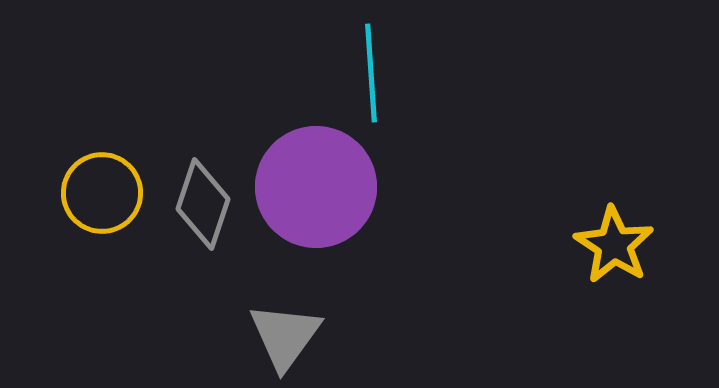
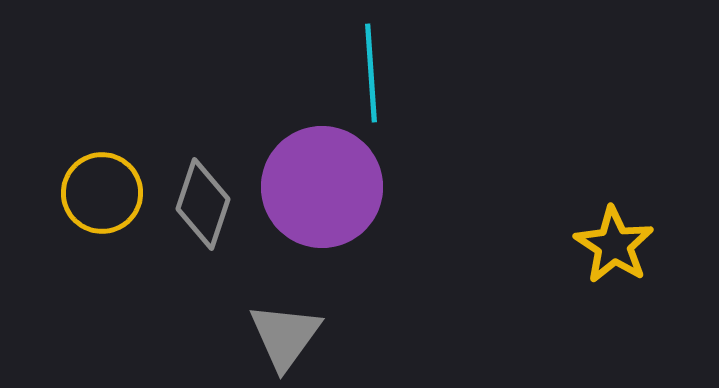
purple circle: moved 6 px right
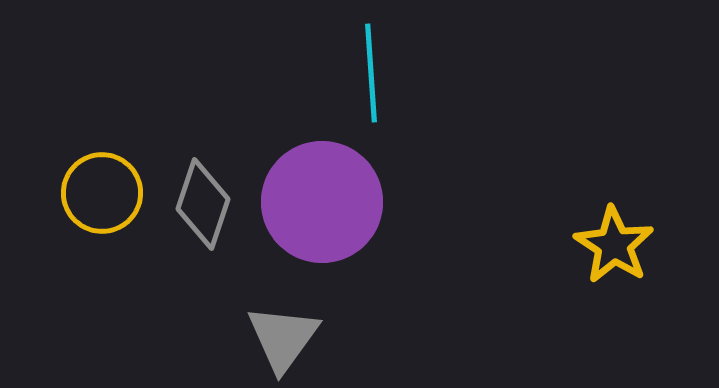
purple circle: moved 15 px down
gray triangle: moved 2 px left, 2 px down
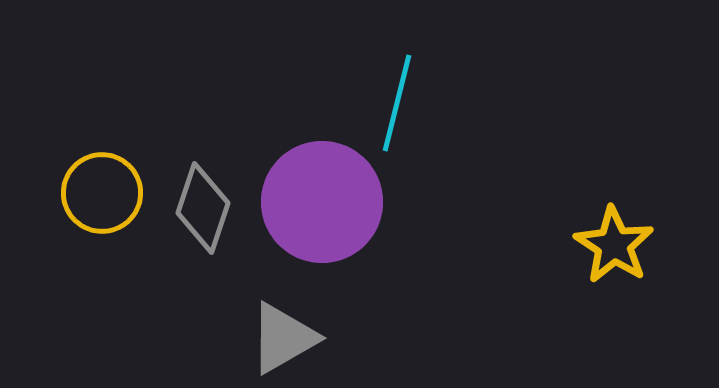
cyan line: moved 26 px right, 30 px down; rotated 18 degrees clockwise
gray diamond: moved 4 px down
gray triangle: rotated 24 degrees clockwise
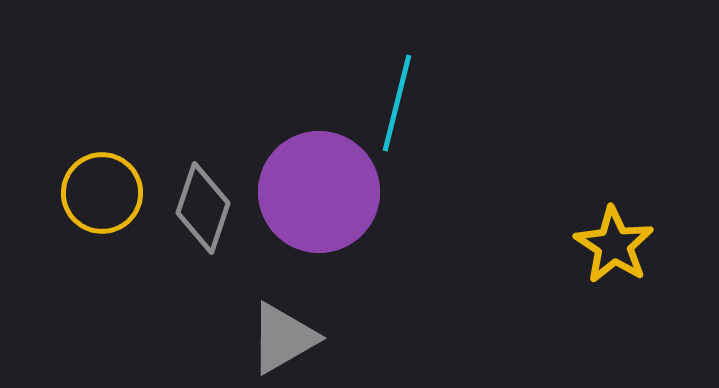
purple circle: moved 3 px left, 10 px up
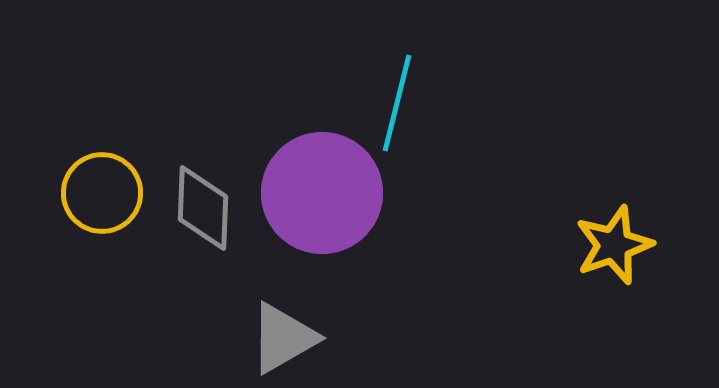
purple circle: moved 3 px right, 1 px down
gray diamond: rotated 16 degrees counterclockwise
yellow star: rotated 20 degrees clockwise
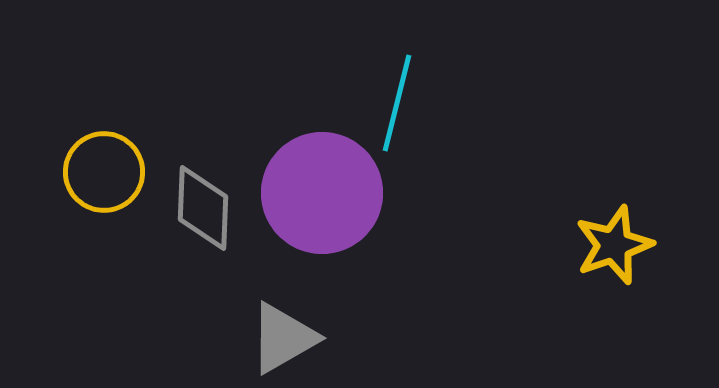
yellow circle: moved 2 px right, 21 px up
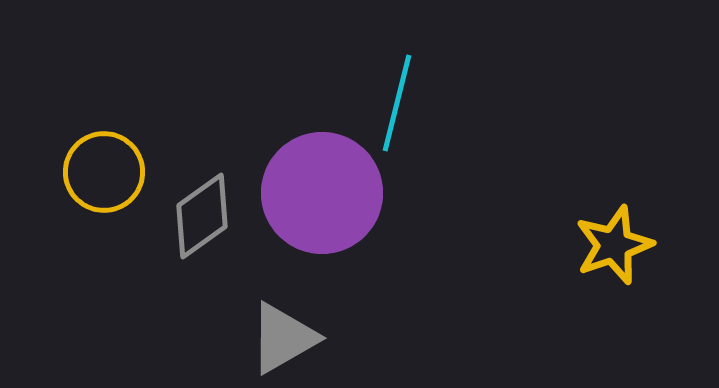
gray diamond: moved 1 px left, 8 px down; rotated 52 degrees clockwise
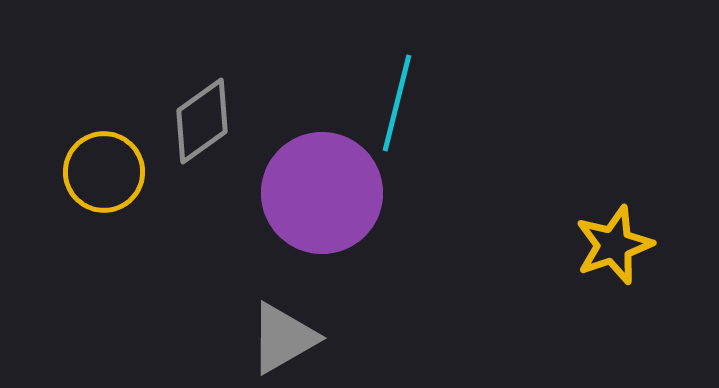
gray diamond: moved 95 px up
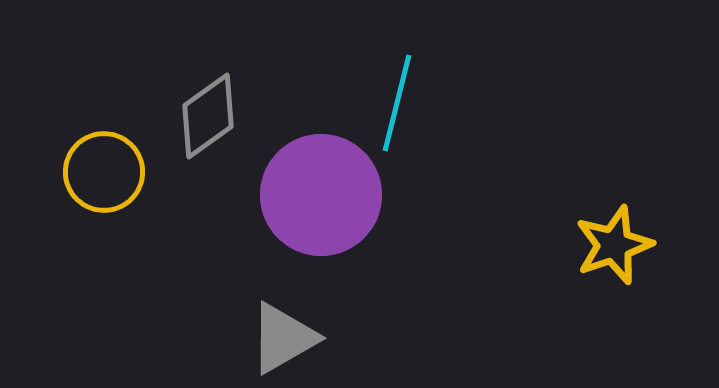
gray diamond: moved 6 px right, 5 px up
purple circle: moved 1 px left, 2 px down
